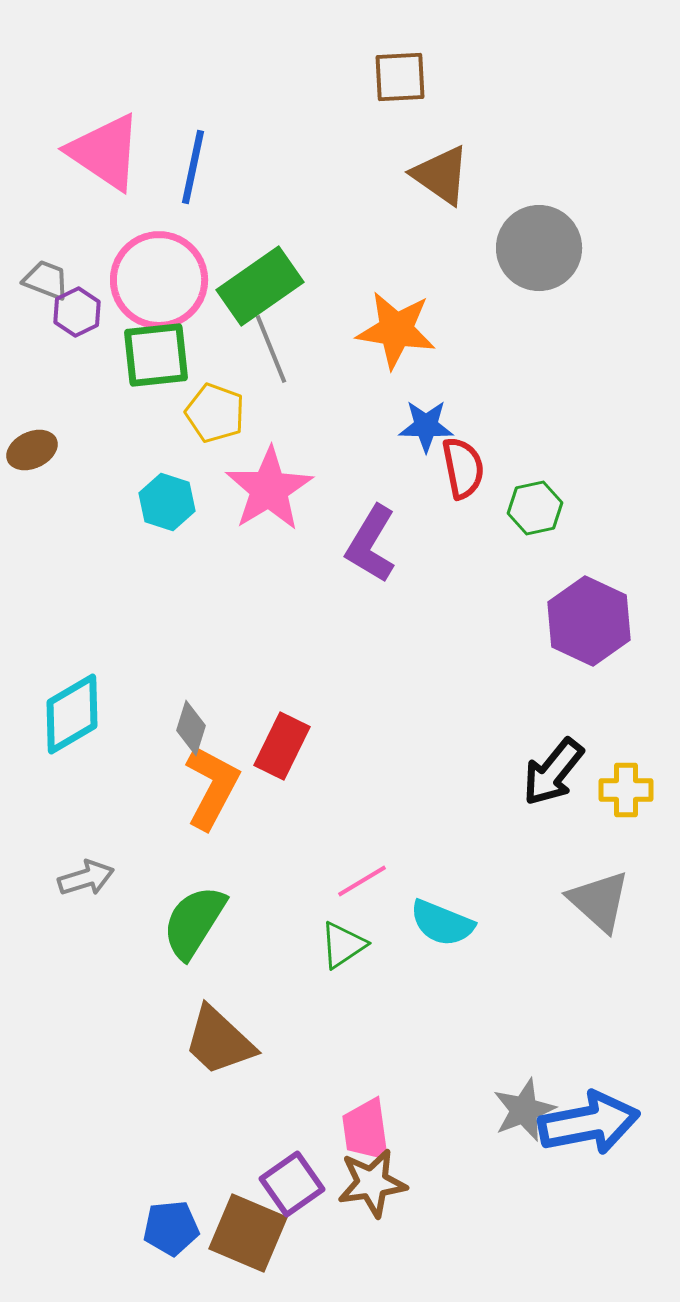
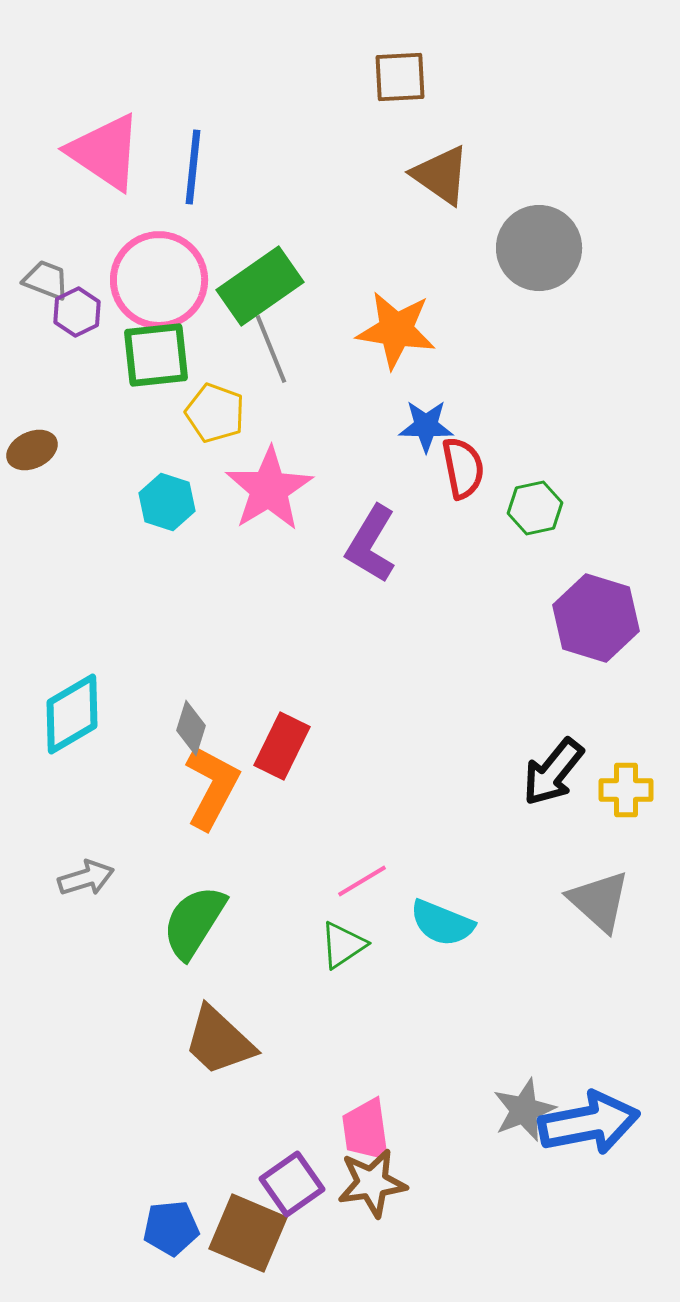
blue line at (193, 167): rotated 6 degrees counterclockwise
purple hexagon at (589, 621): moved 7 px right, 3 px up; rotated 8 degrees counterclockwise
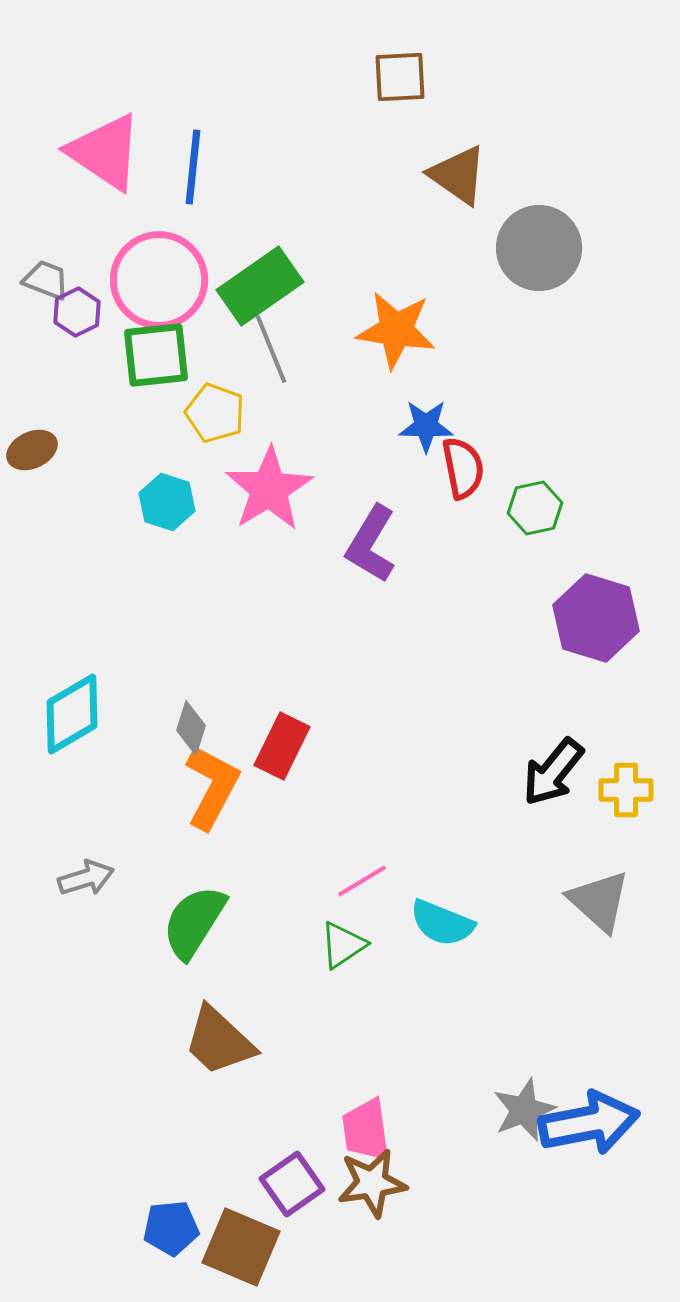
brown triangle at (441, 175): moved 17 px right
brown square at (248, 1233): moved 7 px left, 14 px down
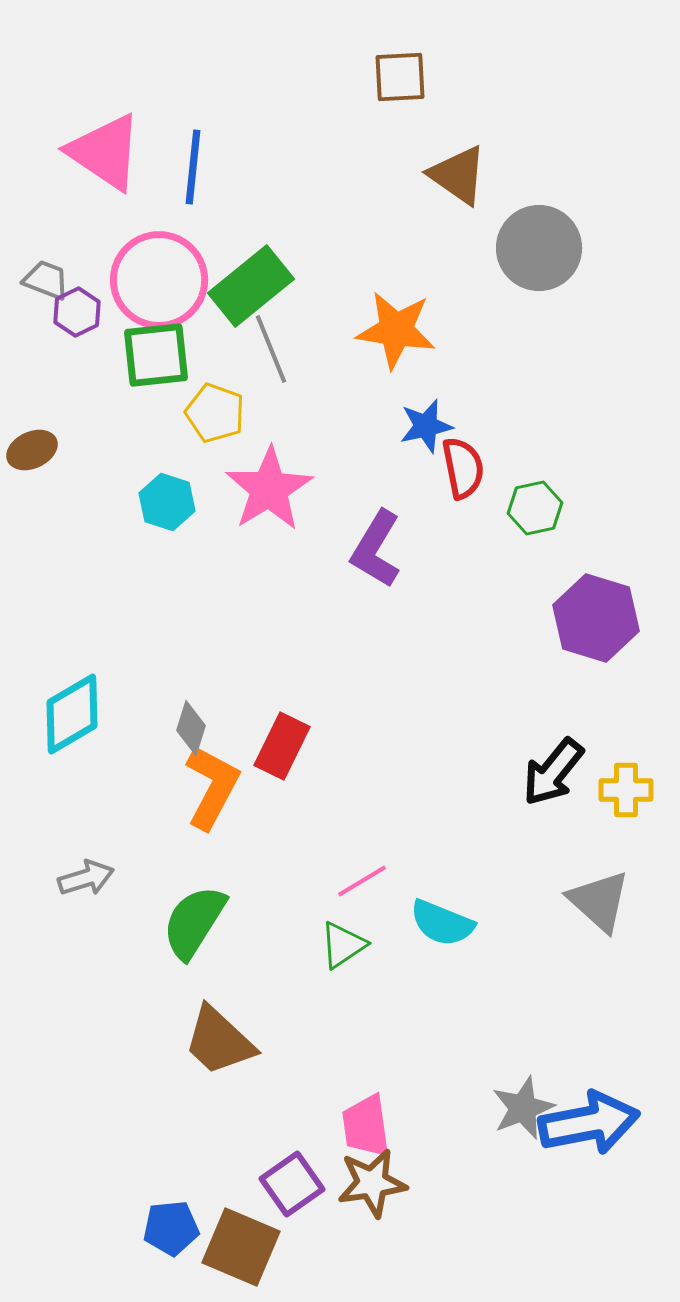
green rectangle at (260, 286): moved 9 px left; rotated 4 degrees counterclockwise
blue star at (426, 426): rotated 14 degrees counterclockwise
purple L-shape at (371, 544): moved 5 px right, 5 px down
gray star at (524, 1110): moved 1 px left, 2 px up
pink trapezoid at (366, 1130): moved 4 px up
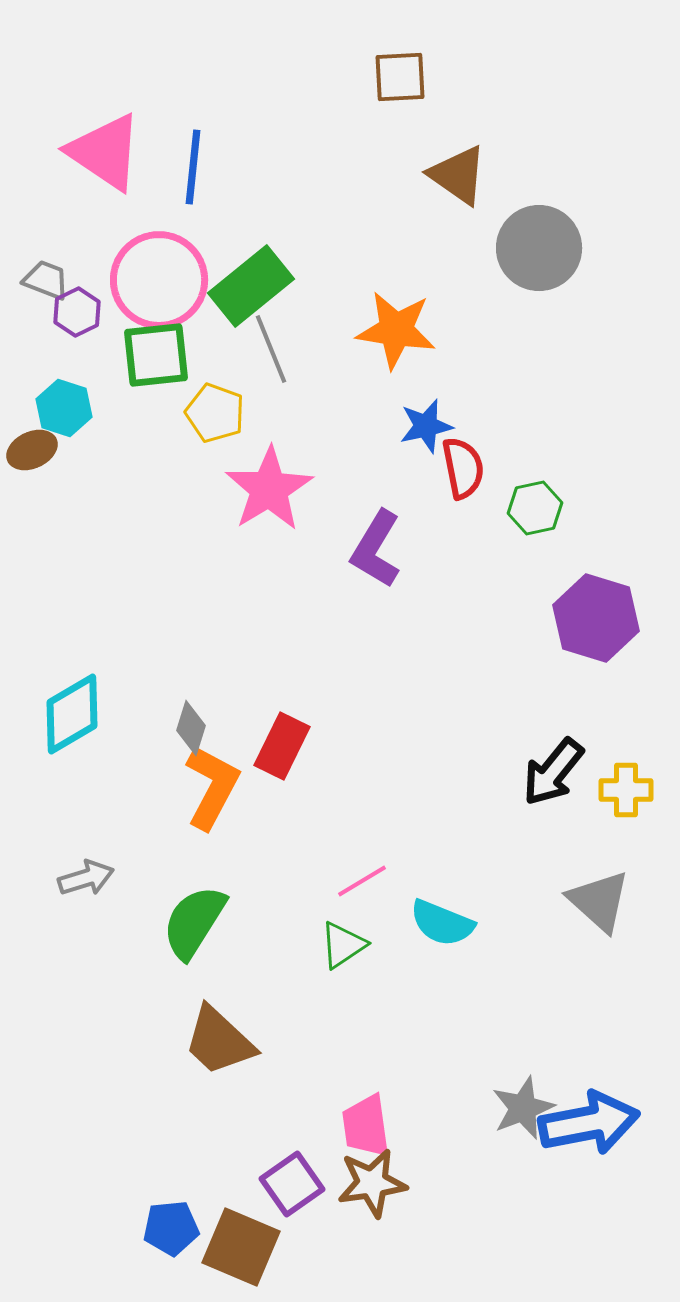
cyan hexagon at (167, 502): moved 103 px left, 94 px up
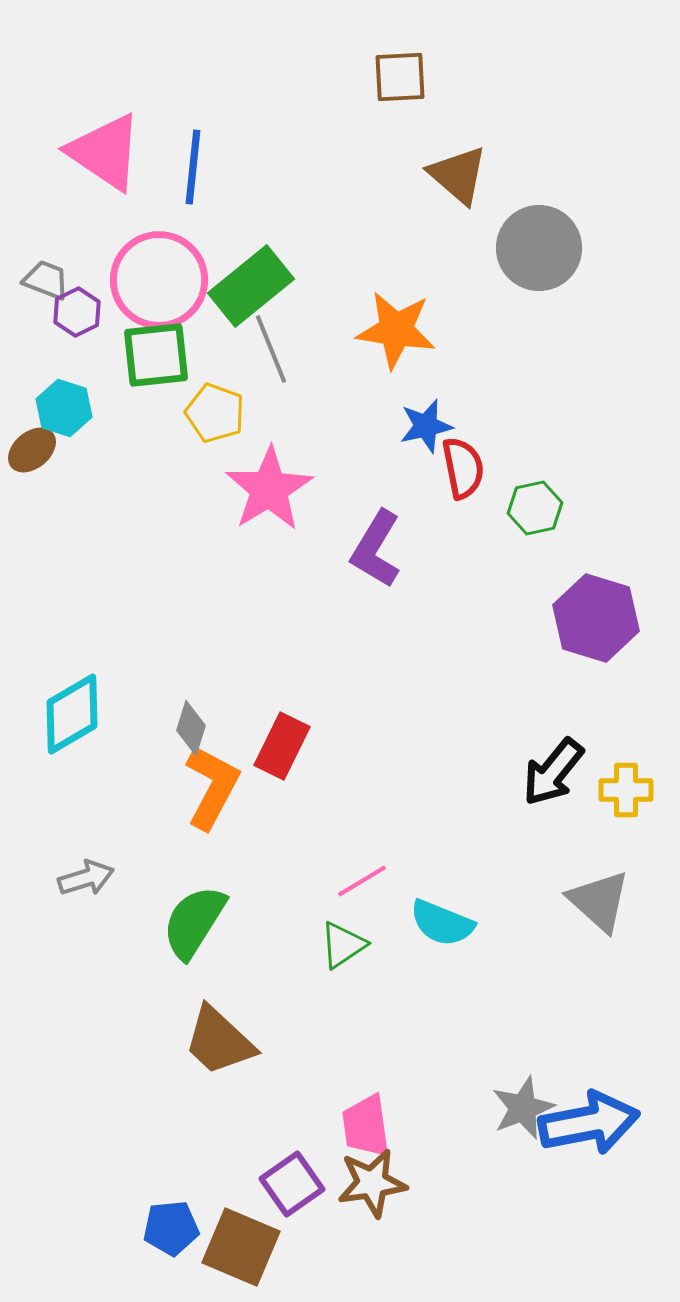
brown triangle at (458, 175): rotated 6 degrees clockwise
brown ellipse at (32, 450): rotated 15 degrees counterclockwise
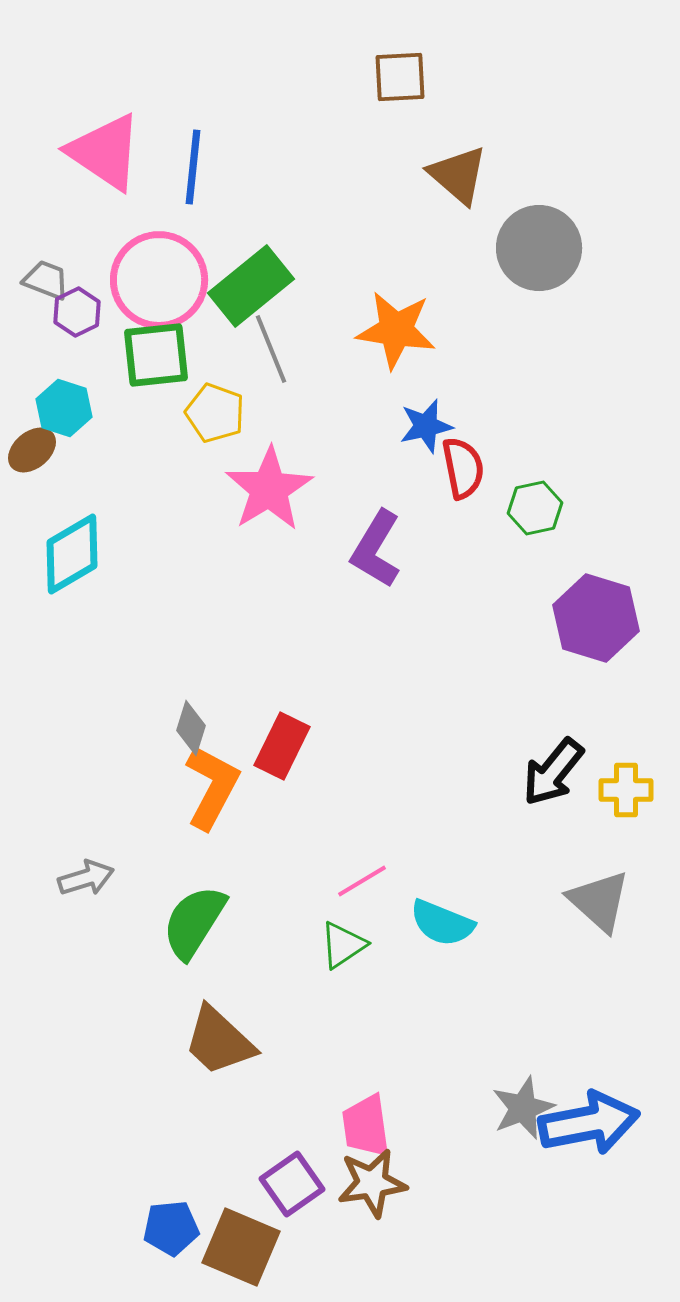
cyan diamond at (72, 714): moved 160 px up
